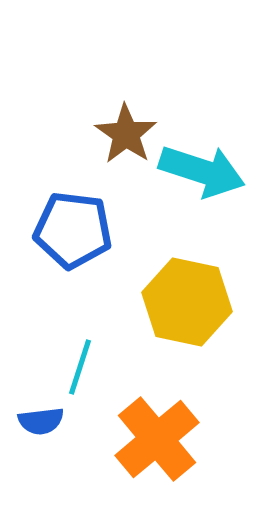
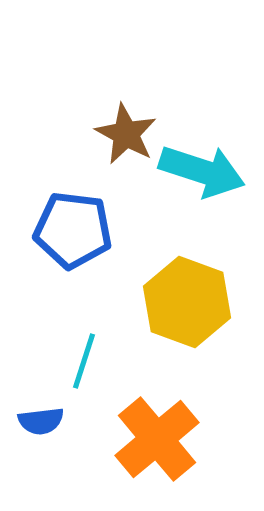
brown star: rotated 6 degrees counterclockwise
yellow hexagon: rotated 8 degrees clockwise
cyan line: moved 4 px right, 6 px up
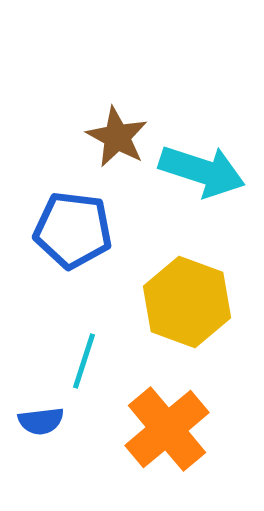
brown star: moved 9 px left, 3 px down
orange cross: moved 10 px right, 10 px up
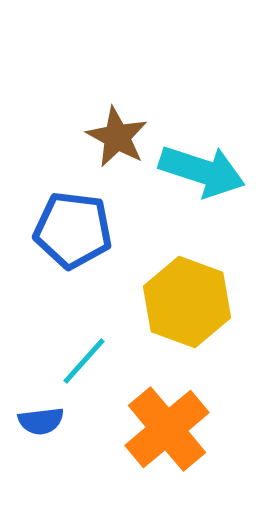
cyan line: rotated 24 degrees clockwise
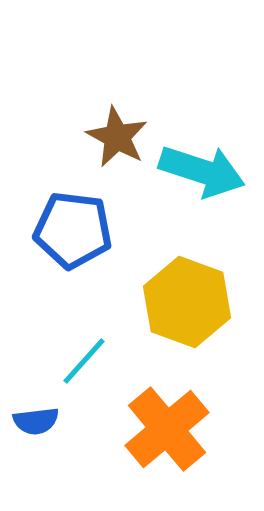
blue semicircle: moved 5 px left
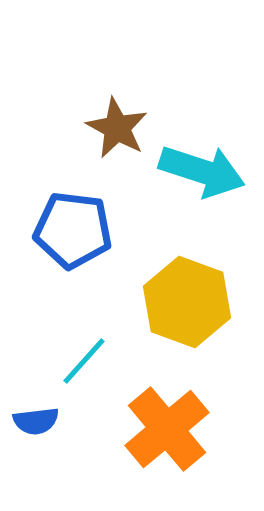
brown star: moved 9 px up
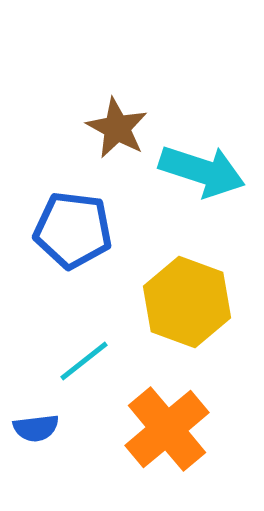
cyan line: rotated 10 degrees clockwise
blue semicircle: moved 7 px down
